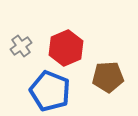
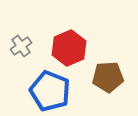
red hexagon: moved 3 px right
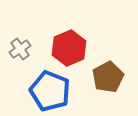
gray cross: moved 1 px left, 3 px down
brown pentagon: rotated 24 degrees counterclockwise
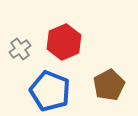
red hexagon: moved 5 px left, 6 px up
brown pentagon: moved 1 px right, 8 px down
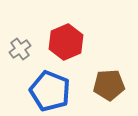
red hexagon: moved 2 px right
brown pentagon: rotated 24 degrees clockwise
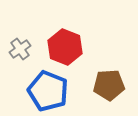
red hexagon: moved 1 px left, 5 px down; rotated 16 degrees counterclockwise
blue pentagon: moved 2 px left
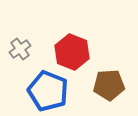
red hexagon: moved 7 px right, 5 px down
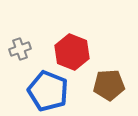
gray cross: rotated 15 degrees clockwise
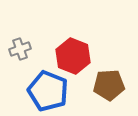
red hexagon: moved 1 px right, 4 px down
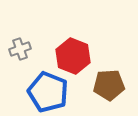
blue pentagon: moved 1 px down
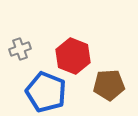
blue pentagon: moved 2 px left
